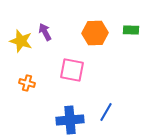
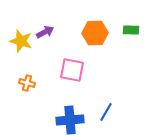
purple arrow: rotated 90 degrees clockwise
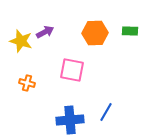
green rectangle: moved 1 px left, 1 px down
